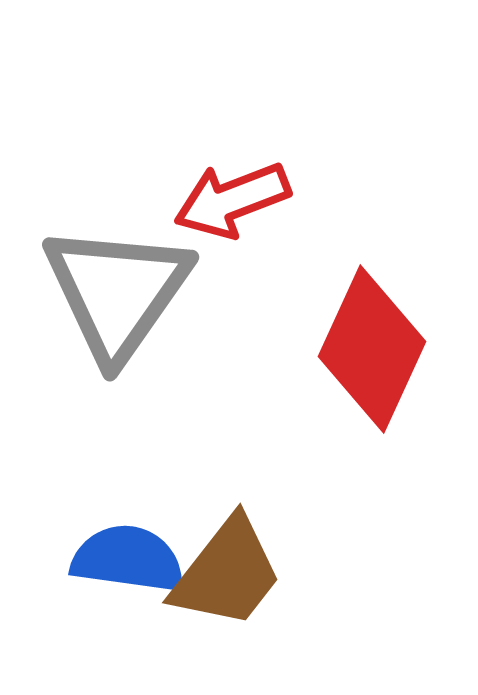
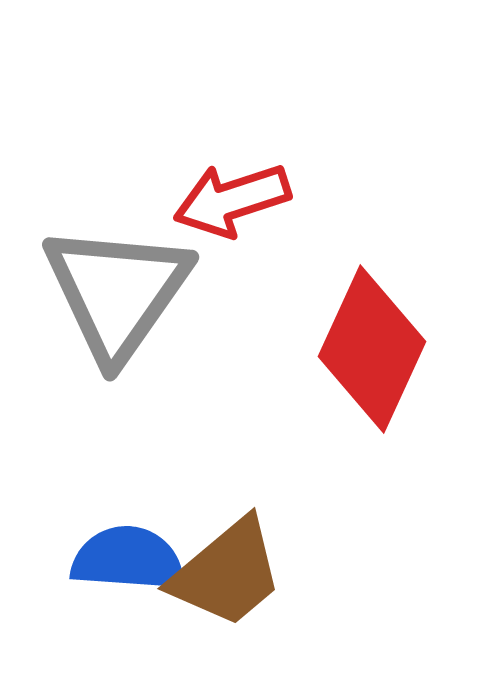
red arrow: rotated 3 degrees clockwise
blue semicircle: rotated 4 degrees counterclockwise
brown trapezoid: rotated 12 degrees clockwise
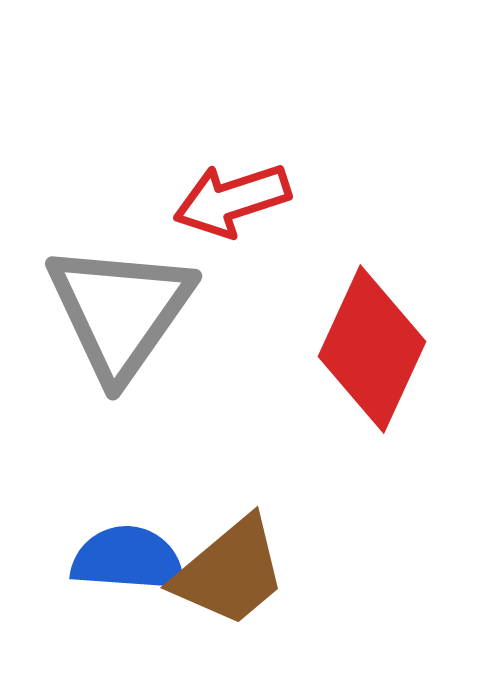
gray triangle: moved 3 px right, 19 px down
brown trapezoid: moved 3 px right, 1 px up
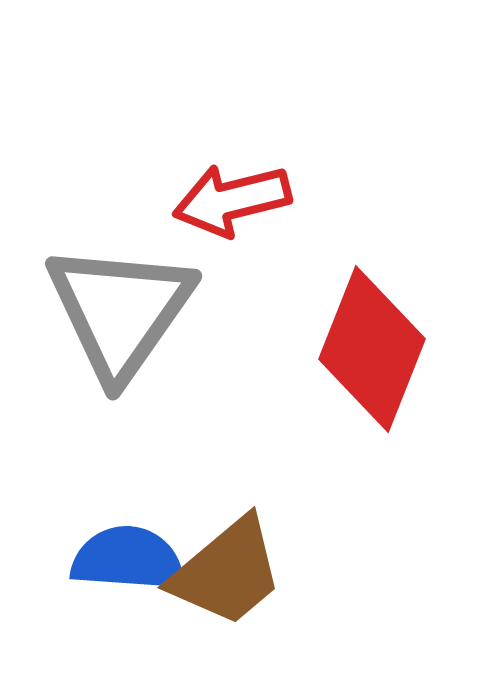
red arrow: rotated 4 degrees clockwise
red diamond: rotated 3 degrees counterclockwise
brown trapezoid: moved 3 px left
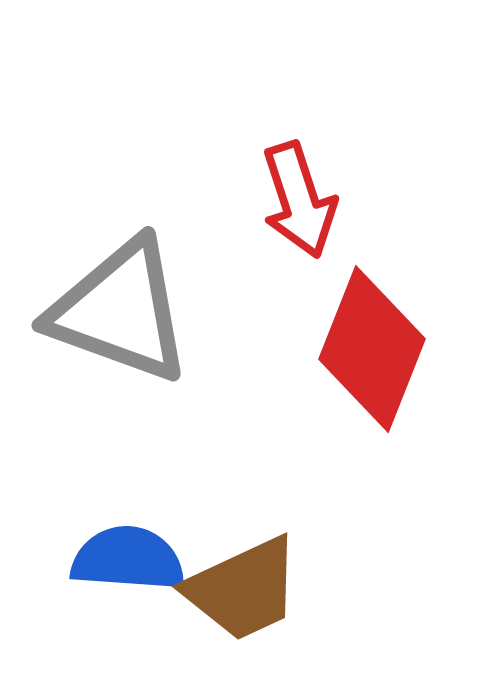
red arrow: moved 67 px right; rotated 94 degrees counterclockwise
gray triangle: rotated 45 degrees counterclockwise
brown trapezoid: moved 16 px right, 17 px down; rotated 15 degrees clockwise
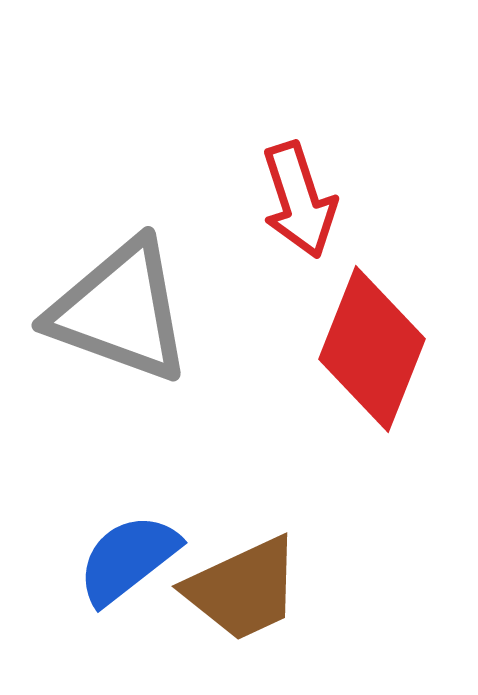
blue semicircle: rotated 42 degrees counterclockwise
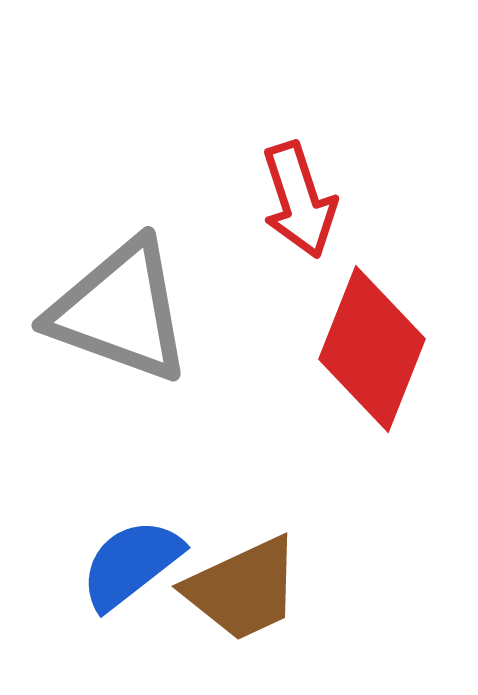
blue semicircle: moved 3 px right, 5 px down
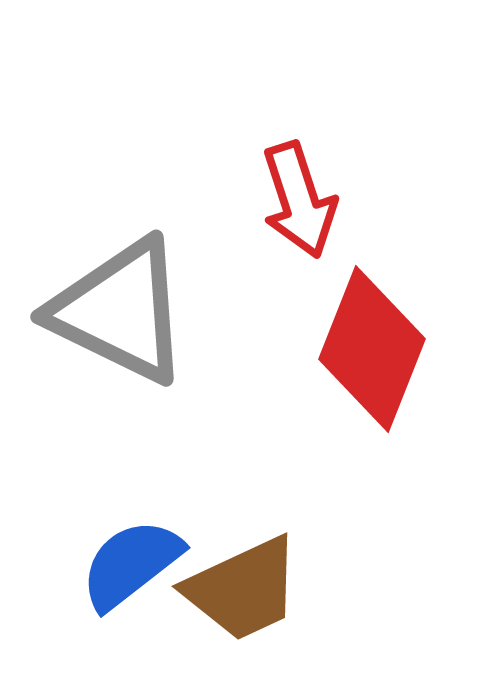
gray triangle: rotated 6 degrees clockwise
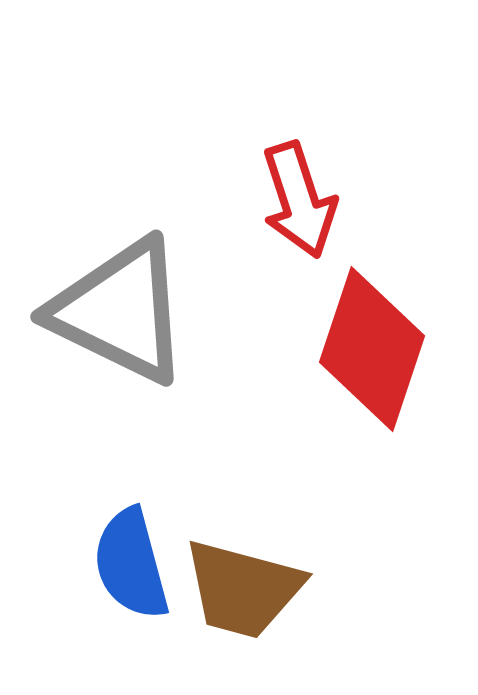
red diamond: rotated 3 degrees counterclockwise
blue semicircle: rotated 67 degrees counterclockwise
brown trapezoid: rotated 40 degrees clockwise
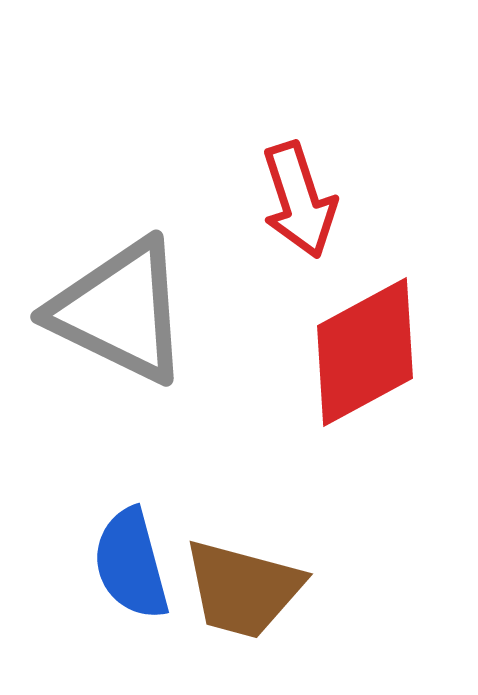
red diamond: moved 7 px left, 3 px down; rotated 43 degrees clockwise
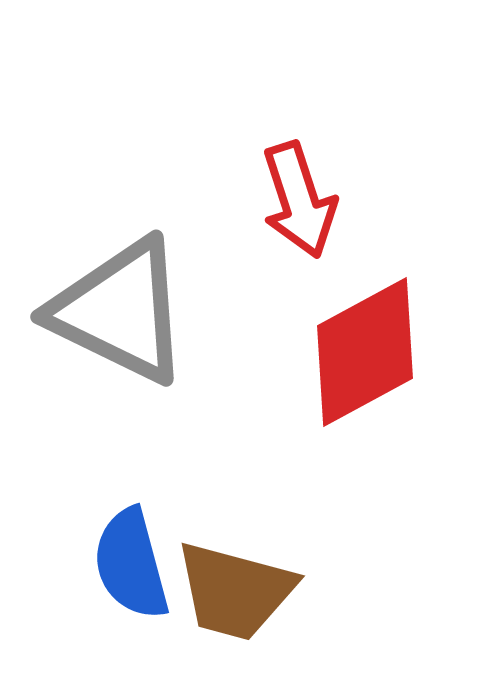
brown trapezoid: moved 8 px left, 2 px down
